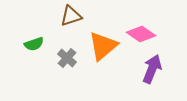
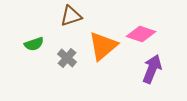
pink diamond: rotated 16 degrees counterclockwise
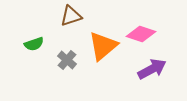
gray cross: moved 2 px down
purple arrow: rotated 40 degrees clockwise
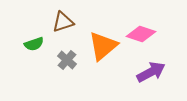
brown triangle: moved 8 px left, 6 px down
purple arrow: moved 1 px left, 3 px down
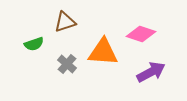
brown triangle: moved 2 px right
orange triangle: moved 6 px down; rotated 44 degrees clockwise
gray cross: moved 4 px down
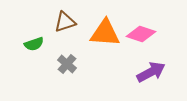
orange triangle: moved 2 px right, 19 px up
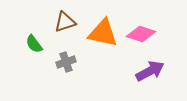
orange triangle: moved 2 px left; rotated 8 degrees clockwise
green semicircle: rotated 72 degrees clockwise
gray cross: moved 1 px left, 2 px up; rotated 30 degrees clockwise
purple arrow: moved 1 px left, 1 px up
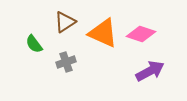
brown triangle: rotated 15 degrees counterclockwise
orange triangle: rotated 12 degrees clockwise
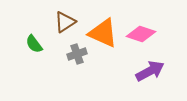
gray cross: moved 11 px right, 8 px up
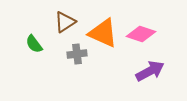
gray cross: rotated 12 degrees clockwise
